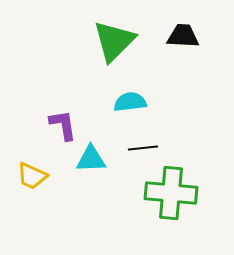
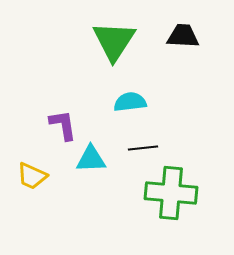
green triangle: rotated 12 degrees counterclockwise
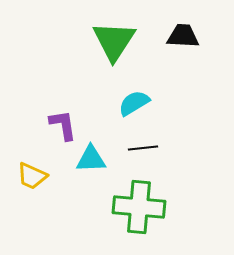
cyan semicircle: moved 4 px right, 1 px down; rotated 24 degrees counterclockwise
green cross: moved 32 px left, 14 px down
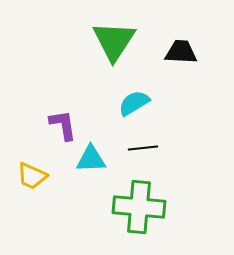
black trapezoid: moved 2 px left, 16 px down
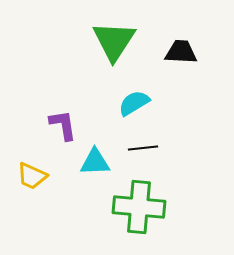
cyan triangle: moved 4 px right, 3 px down
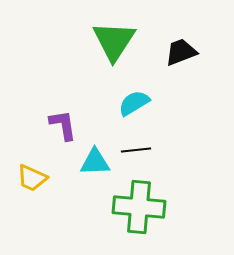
black trapezoid: rotated 24 degrees counterclockwise
black line: moved 7 px left, 2 px down
yellow trapezoid: moved 2 px down
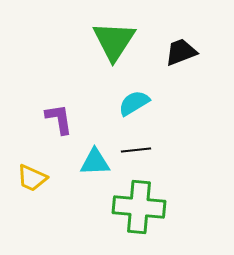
purple L-shape: moved 4 px left, 6 px up
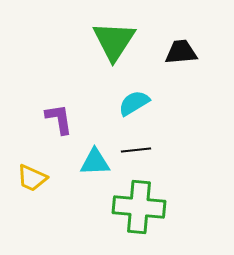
black trapezoid: rotated 16 degrees clockwise
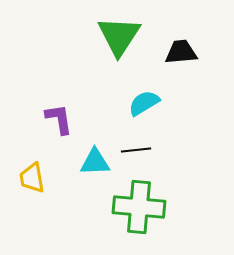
green triangle: moved 5 px right, 5 px up
cyan semicircle: moved 10 px right
yellow trapezoid: rotated 56 degrees clockwise
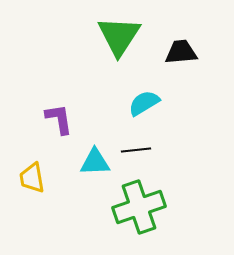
green cross: rotated 24 degrees counterclockwise
